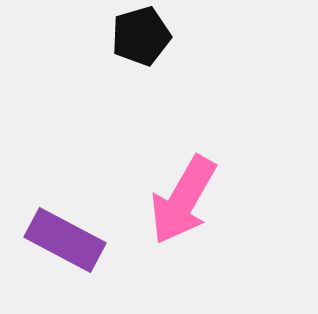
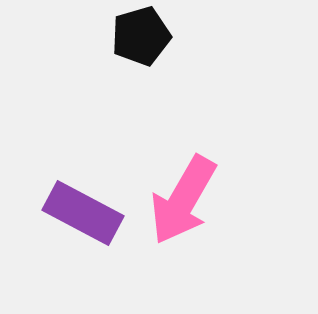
purple rectangle: moved 18 px right, 27 px up
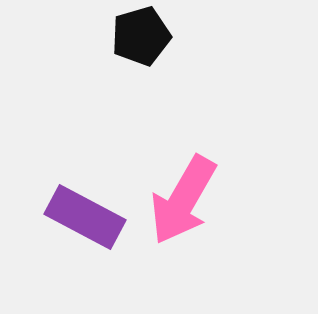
purple rectangle: moved 2 px right, 4 px down
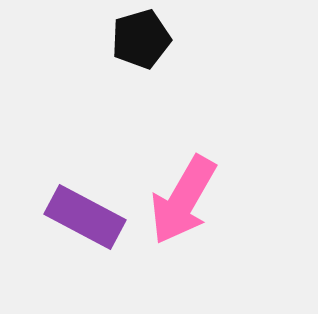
black pentagon: moved 3 px down
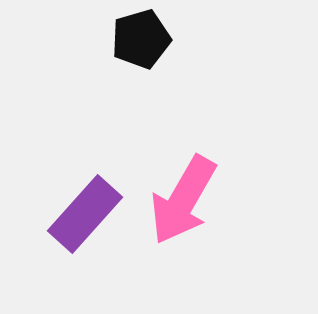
purple rectangle: moved 3 px up; rotated 76 degrees counterclockwise
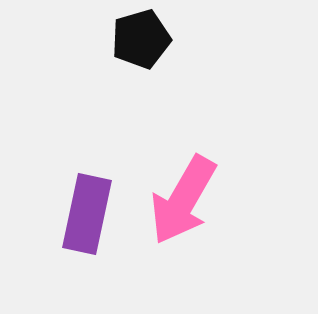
purple rectangle: moved 2 px right; rotated 30 degrees counterclockwise
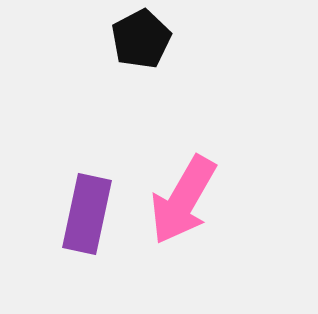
black pentagon: rotated 12 degrees counterclockwise
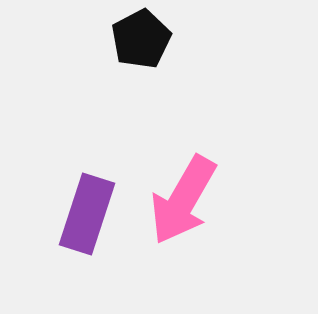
purple rectangle: rotated 6 degrees clockwise
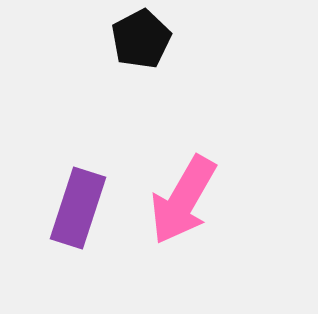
purple rectangle: moved 9 px left, 6 px up
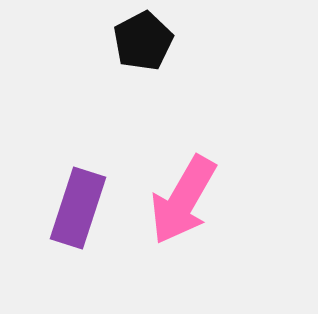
black pentagon: moved 2 px right, 2 px down
